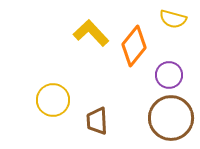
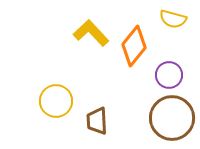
yellow circle: moved 3 px right, 1 px down
brown circle: moved 1 px right
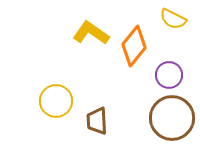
yellow semicircle: rotated 12 degrees clockwise
yellow L-shape: rotated 12 degrees counterclockwise
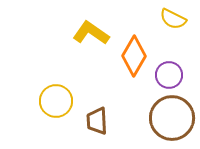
orange diamond: moved 10 px down; rotated 9 degrees counterclockwise
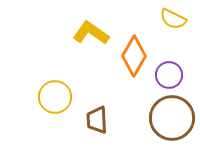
yellow circle: moved 1 px left, 4 px up
brown trapezoid: moved 1 px up
